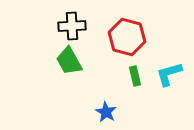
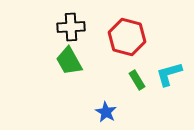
black cross: moved 1 px left, 1 px down
green rectangle: moved 2 px right, 4 px down; rotated 18 degrees counterclockwise
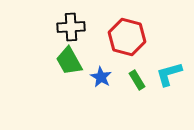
blue star: moved 5 px left, 35 px up
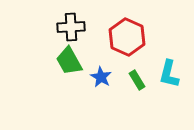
red hexagon: rotated 9 degrees clockwise
cyan L-shape: rotated 60 degrees counterclockwise
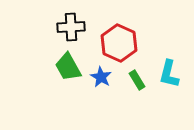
red hexagon: moved 8 px left, 6 px down
green trapezoid: moved 1 px left, 6 px down
